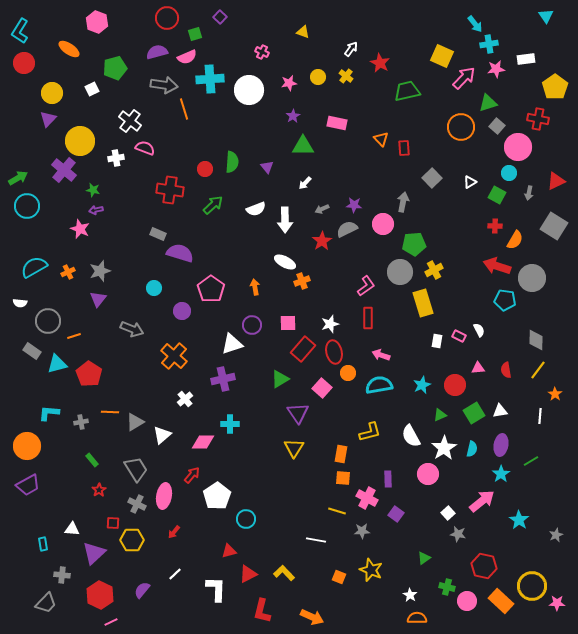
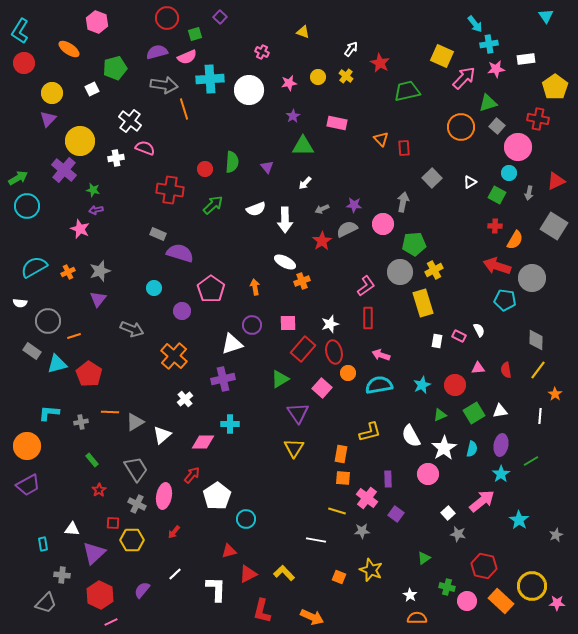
pink cross at (367, 498): rotated 10 degrees clockwise
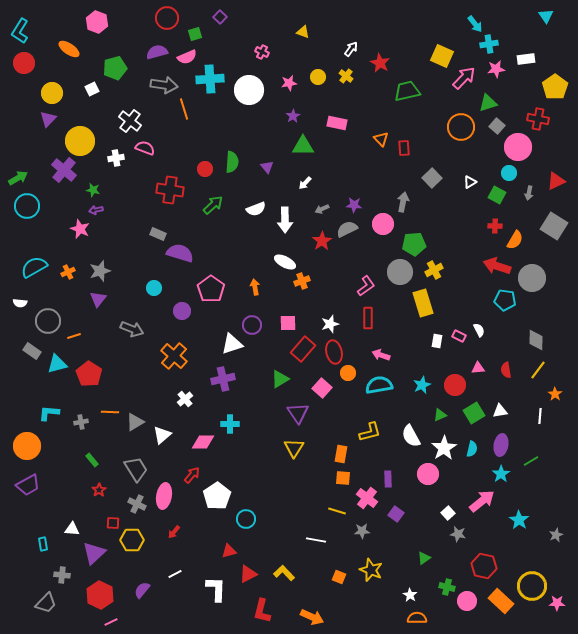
white line at (175, 574): rotated 16 degrees clockwise
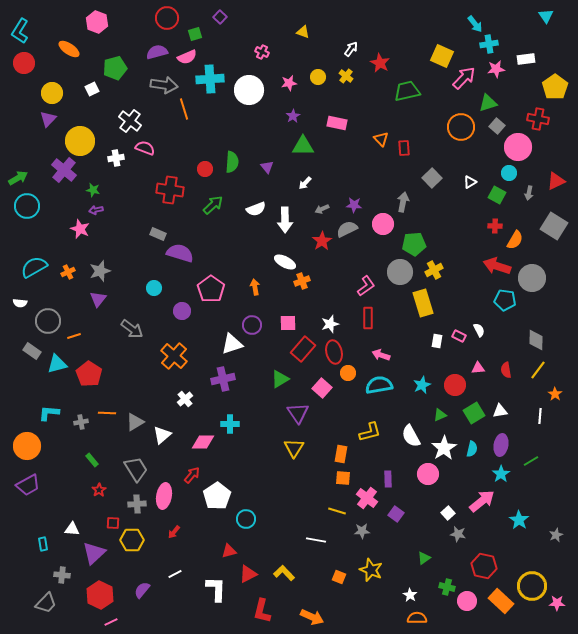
gray arrow at (132, 329): rotated 15 degrees clockwise
orange line at (110, 412): moved 3 px left, 1 px down
gray cross at (137, 504): rotated 30 degrees counterclockwise
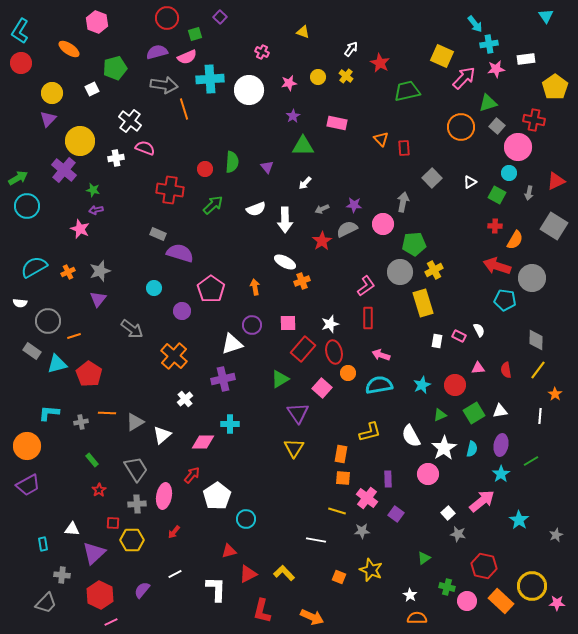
red circle at (24, 63): moved 3 px left
red cross at (538, 119): moved 4 px left, 1 px down
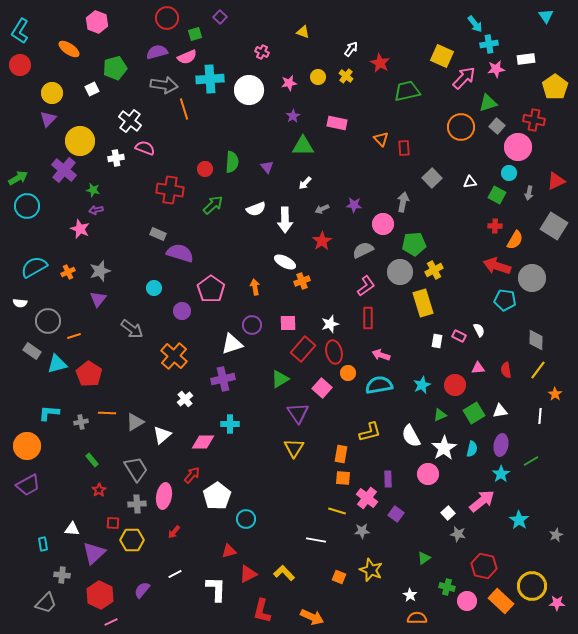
red circle at (21, 63): moved 1 px left, 2 px down
white triangle at (470, 182): rotated 24 degrees clockwise
gray semicircle at (347, 229): moved 16 px right, 21 px down
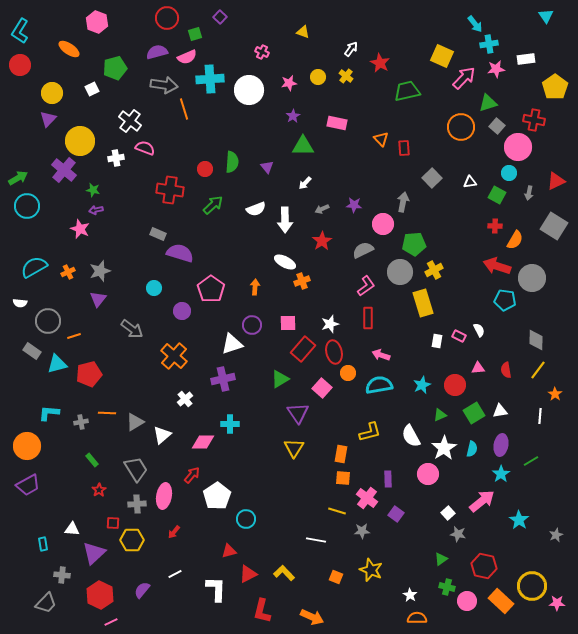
orange arrow at (255, 287): rotated 14 degrees clockwise
red pentagon at (89, 374): rotated 25 degrees clockwise
green triangle at (424, 558): moved 17 px right, 1 px down
orange square at (339, 577): moved 3 px left
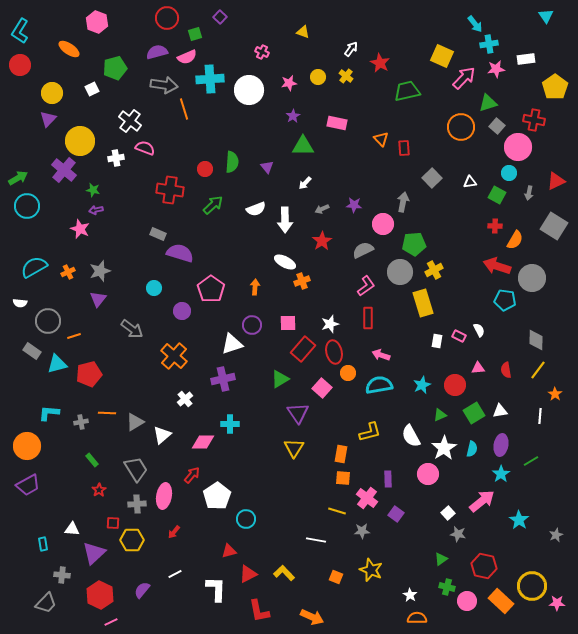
red L-shape at (262, 611): moved 3 px left; rotated 25 degrees counterclockwise
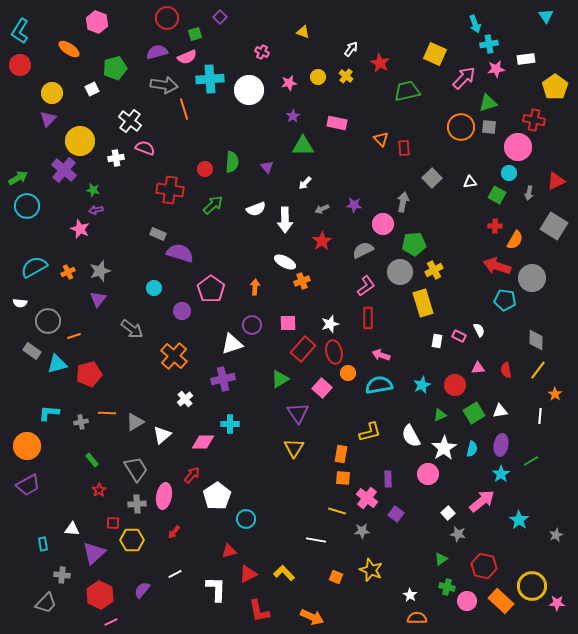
cyan arrow at (475, 24): rotated 18 degrees clockwise
yellow square at (442, 56): moved 7 px left, 2 px up
gray square at (497, 126): moved 8 px left, 1 px down; rotated 35 degrees counterclockwise
